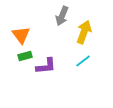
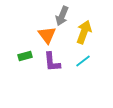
orange triangle: moved 26 px right
purple L-shape: moved 6 px right, 4 px up; rotated 90 degrees clockwise
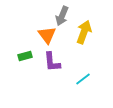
cyan line: moved 18 px down
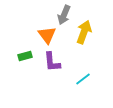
gray arrow: moved 2 px right, 1 px up
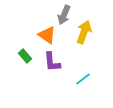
orange triangle: rotated 18 degrees counterclockwise
green rectangle: rotated 64 degrees clockwise
